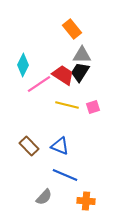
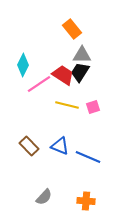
blue line: moved 23 px right, 18 px up
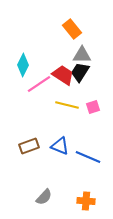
brown rectangle: rotated 66 degrees counterclockwise
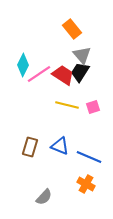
gray triangle: rotated 48 degrees clockwise
pink line: moved 10 px up
brown rectangle: moved 1 px right, 1 px down; rotated 54 degrees counterclockwise
blue line: moved 1 px right
orange cross: moved 17 px up; rotated 24 degrees clockwise
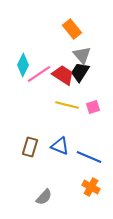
orange cross: moved 5 px right, 3 px down
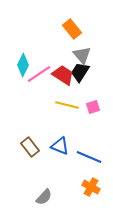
brown rectangle: rotated 54 degrees counterclockwise
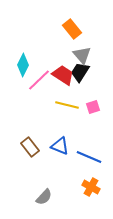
pink line: moved 6 px down; rotated 10 degrees counterclockwise
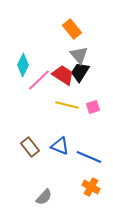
gray triangle: moved 3 px left
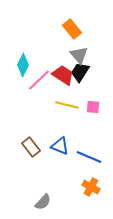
pink square: rotated 24 degrees clockwise
brown rectangle: moved 1 px right
gray semicircle: moved 1 px left, 5 px down
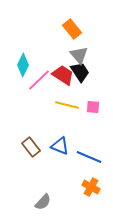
black trapezoid: rotated 115 degrees clockwise
